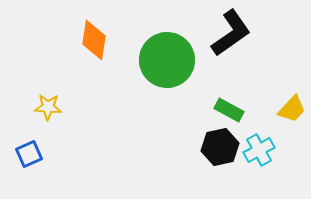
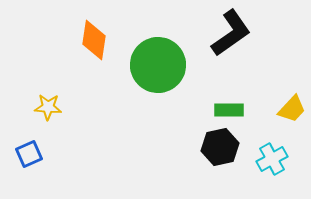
green circle: moved 9 px left, 5 px down
green rectangle: rotated 28 degrees counterclockwise
cyan cross: moved 13 px right, 9 px down
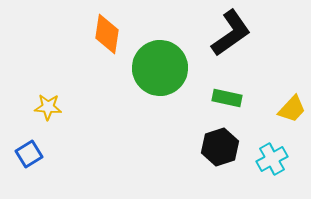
orange diamond: moved 13 px right, 6 px up
green circle: moved 2 px right, 3 px down
green rectangle: moved 2 px left, 12 px up; rotated 12 degrees clockwise
black hexagon: rotated 6 degrees counterclockwise
blue square: rotated 8 degrees counterclockwise
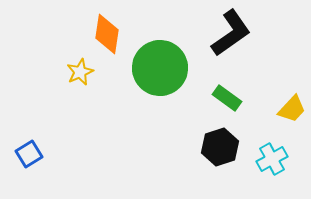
green rectangle: rotated 24 degrees clockwise
yellow star: moved 32 px right, 35 px up; rotated 28 degrees counterclockwise
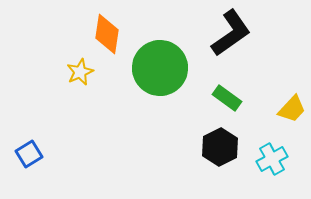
black hexagon: rotated 9 degrees counterclockwise
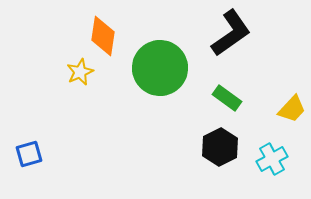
orange diamond: moved 4 px left, 2 px down
blue square: rotated 16 degrees clockwise
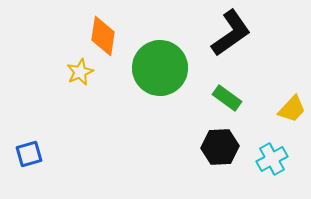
black hexagon: rotated 24 degrees clockwise
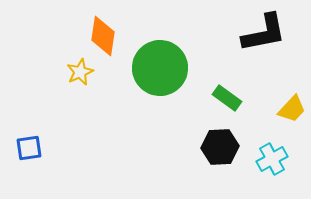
black L-shape: moved 33 px right; rotated 24 degrees clockwise
blue square: moved 6 px up; rotated 8 degrees clockwise
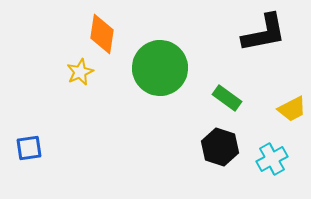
orange diamond: moved 1 px left, 2 px up
yellow trapezoid: rotated 20 degrees clockwise
black hexagon: rotated 21 degrees clockwise
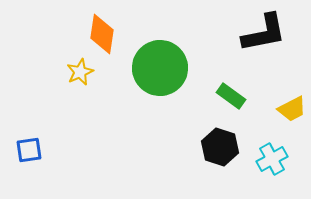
green rectangle: moved 4 px right, 2 px up
blue square: moved 2 px down
